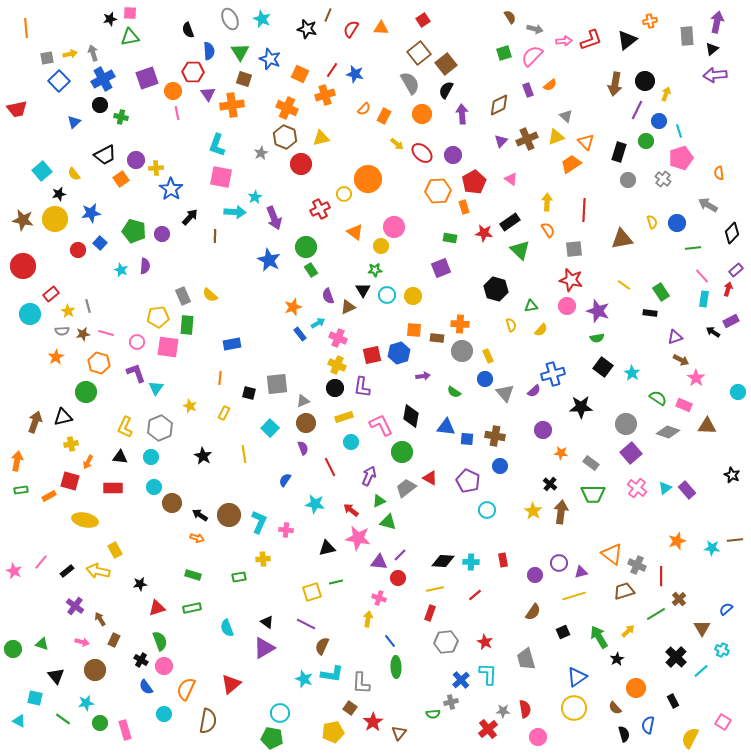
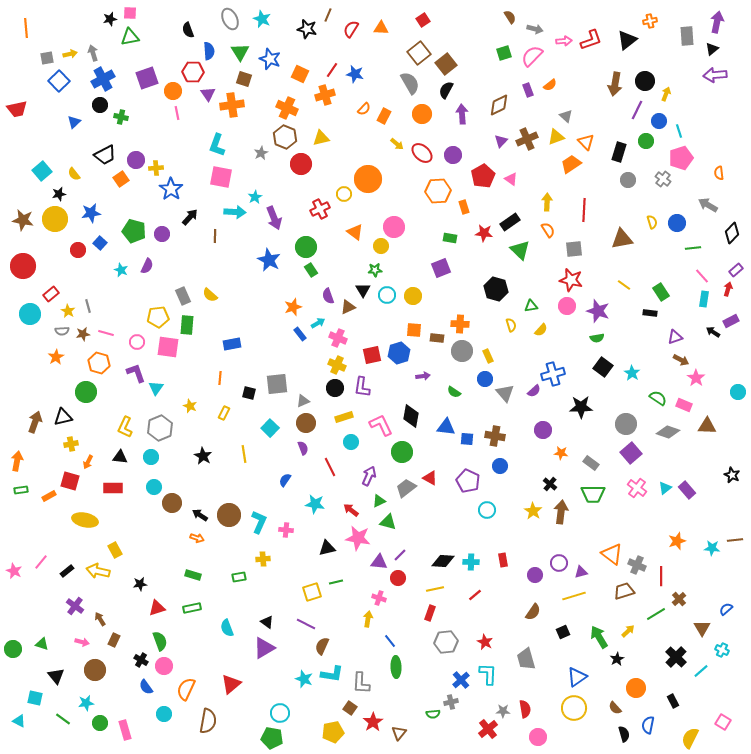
red pentagon at (474, 182): moved 9 px right, 6 px up
purple semicircle at (145, 266): moved 2 px right; rotated 21 degrees clockwise
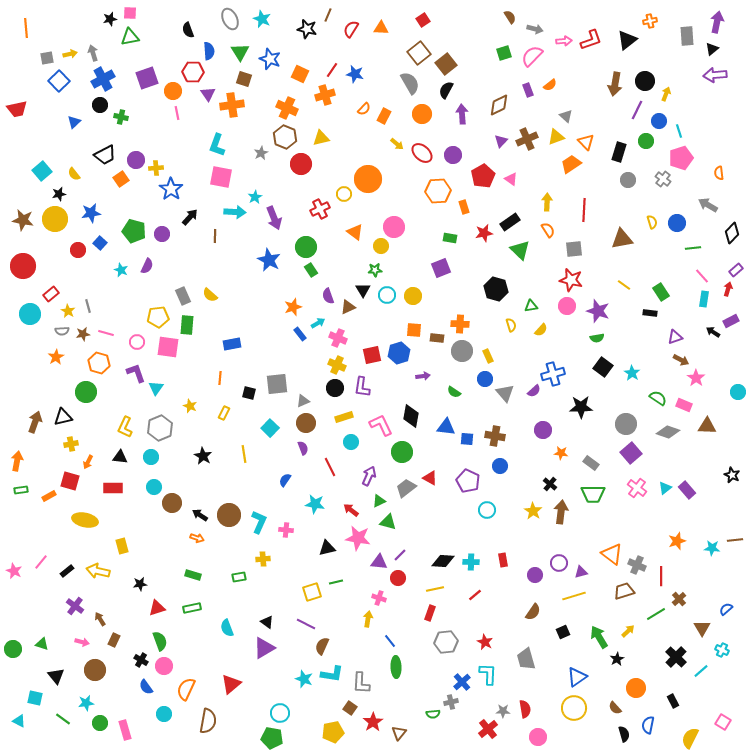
red star at (484, 233): rotated 18 degrees counterclockwise
yellow rectangle at (115, 550): moved 7 px right, 4 px up; rotated 14 degrees clockwise
blue cross at (461, 680): moved 1 px right, 2 px down
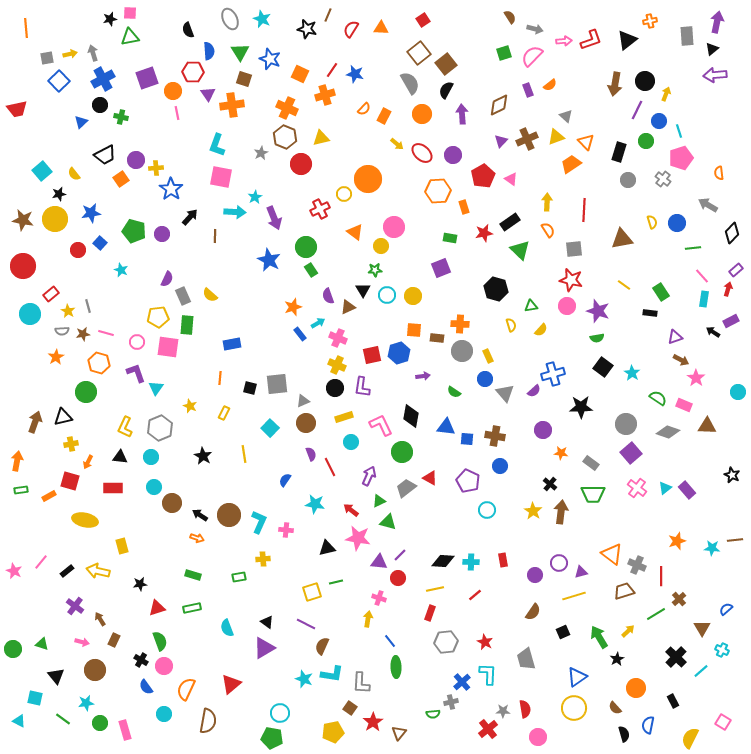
blue triangle at (74, 122): moved 7 px right
purple semicircle at (147, 266): moved 20 px right, 13 px down
black square at (249, 393): moved 1 px right, 5 px up
purple semicircle at (303, 448): moved 8 px right, 6 px down
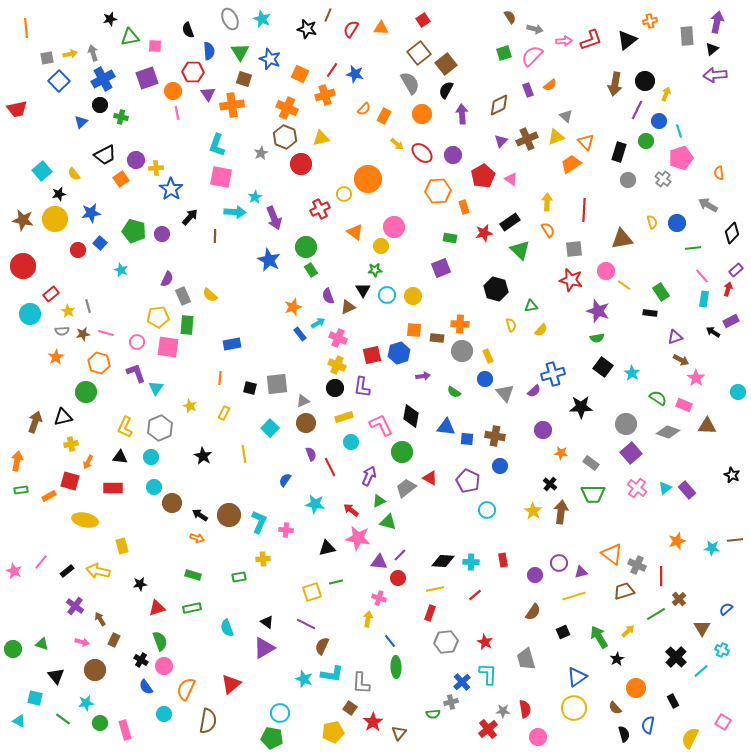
pink square at (130, 13): moved 25 px right, 33 px down
pink circle at (567, 306): moved 39 px right, 35 px up
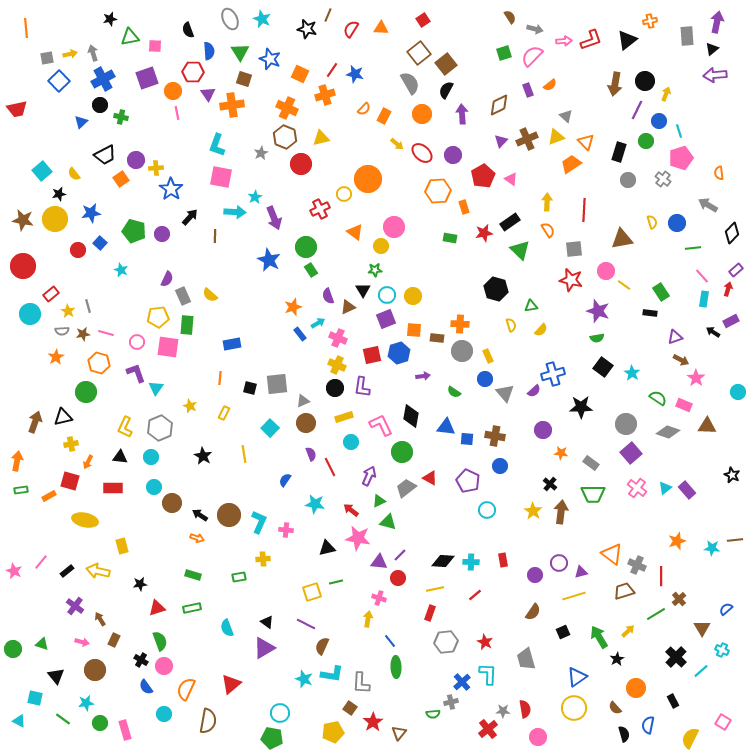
purple square at (441, 268): moved 55 px left, 51 px down
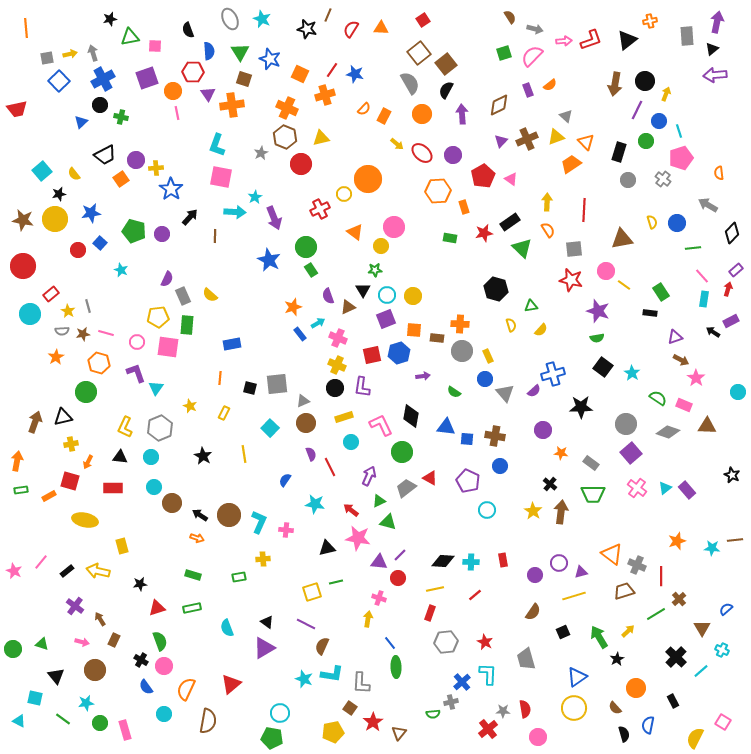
green triangle at (520, 250): moved 2 px right, 2 px up
blue line at (390, 641): moved 2 px down
yellow semicircle at (690, 738): moved 5 px right
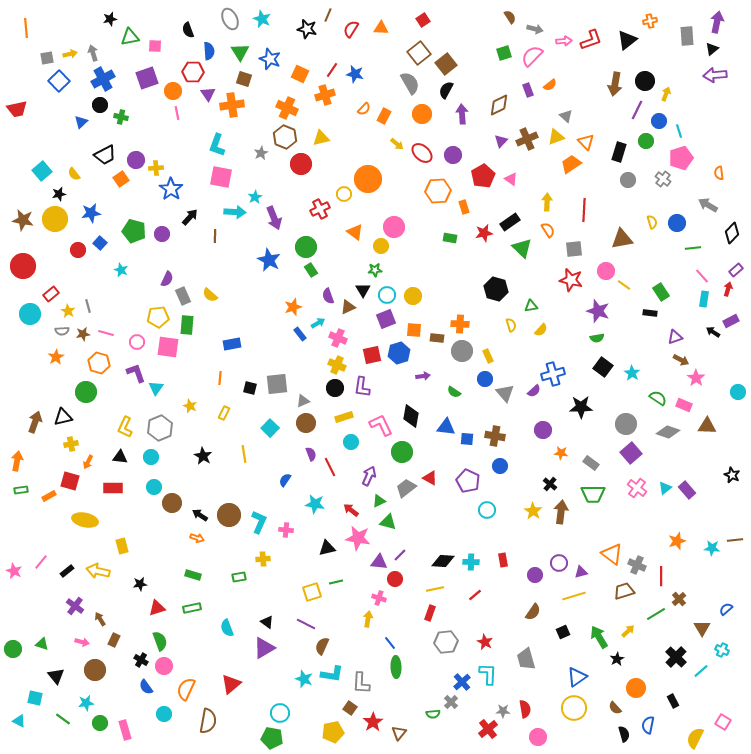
red circle at (398, 578): moved 3 px left, 1 px down
gray cross at (451, 702): rotated 32 degrees counterclockwise
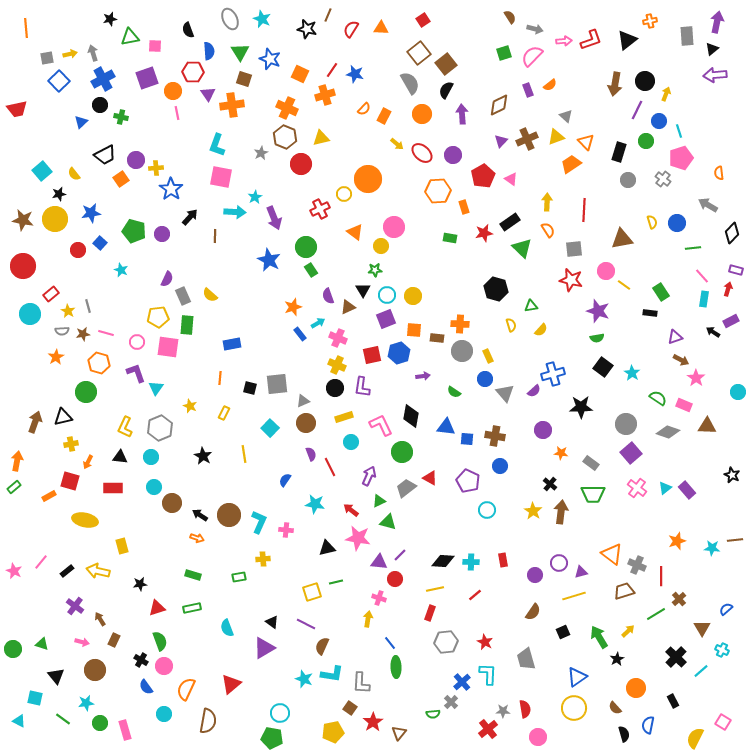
purple rectangle at (736, 270): rotated 56 degrees clockwise
green rectangle at (21, 490): moved 7 px left, 3 px up; rotated 32 degrees counterclockwise
black triangle at (267, 622): moved 5 px right
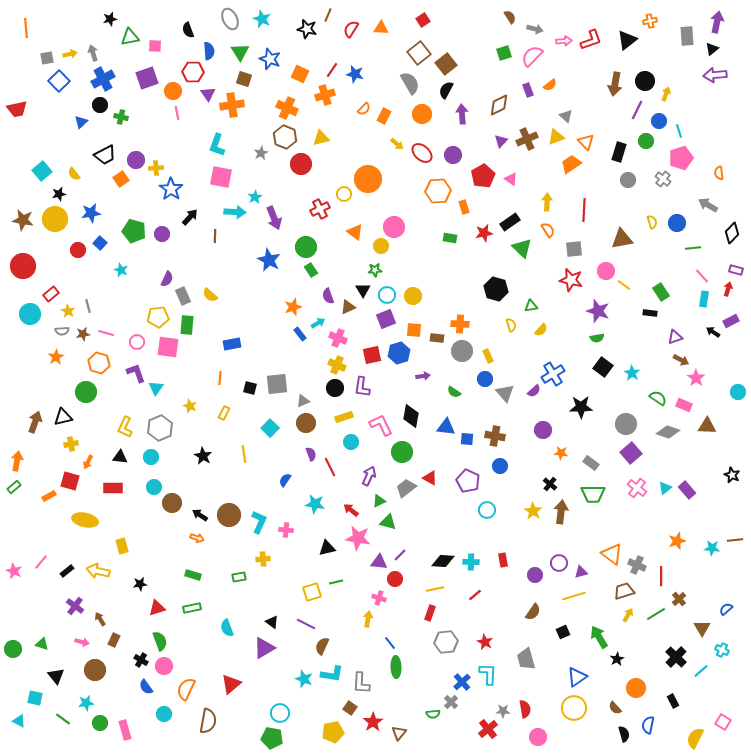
blue cross at (553, 374): rotated 15 degrees counterclockwise
yellow arrow at (628, 631): moved 16 px up; rotated 16 degrees counterclockwise
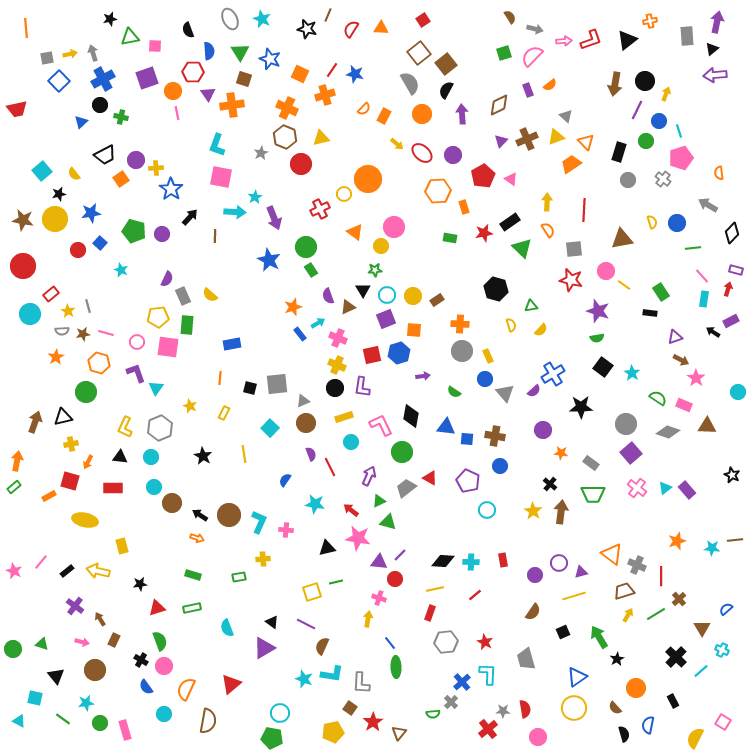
brown rectangle at (437, 338): moved 38 px up; rotated 40 degrees counterclockwise
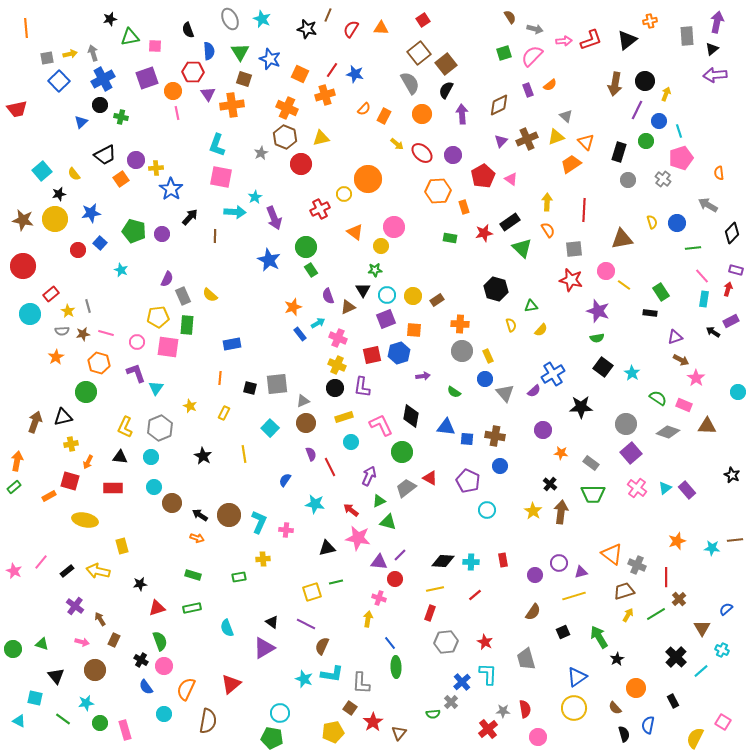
red line at (661, 576): moved 5 px right, 1 px down
